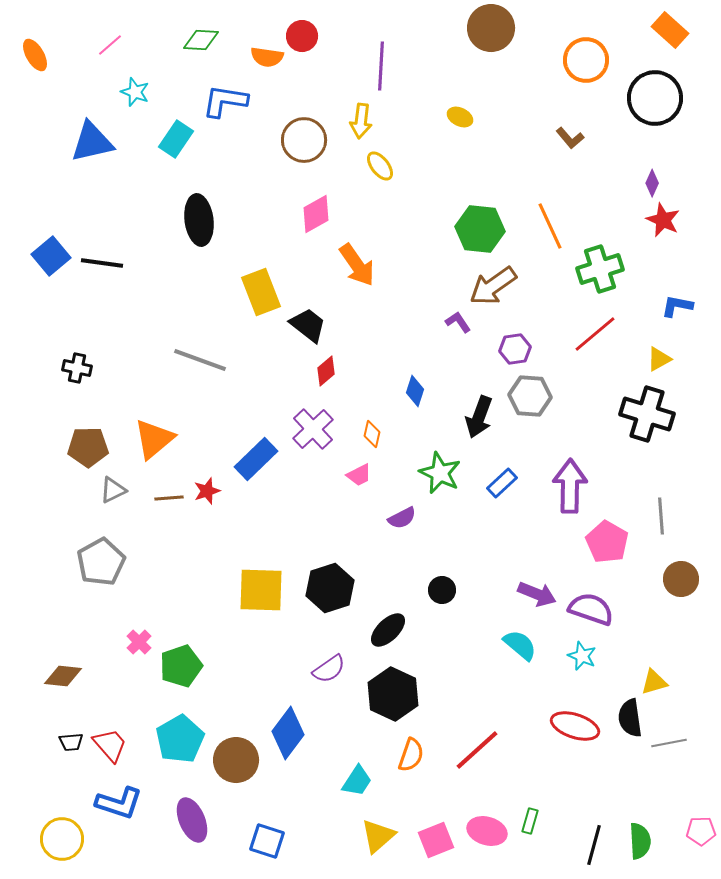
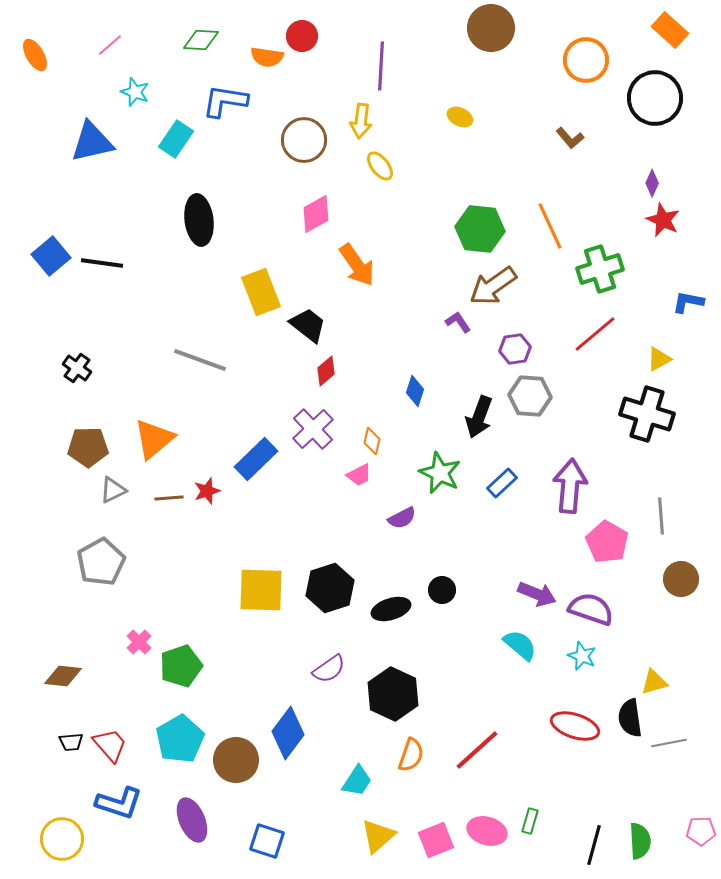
blue L-shape at (677, 306): moved 11 px right, 4 px up
black cross at (77, 368): rotated 24 degrees clockwise
orange diamond at (372, 434): moved 7 px down
purple arrow at (570, 486): rotated 4 degrees clockwise
black ellipse at (388, 630): moved 3 px right, 21 px up; rotated 27 degrees clockwise
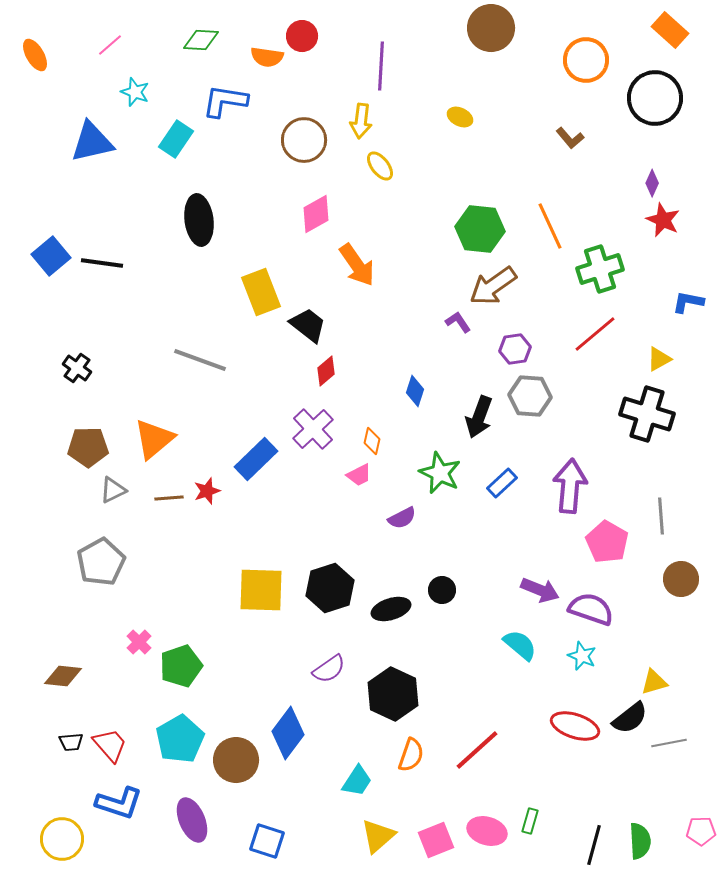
purple arrow at (537, 594): moved 3 px right, 4 px up
black semicircle at (630, 718): rotated 120 degrees counterclockwise
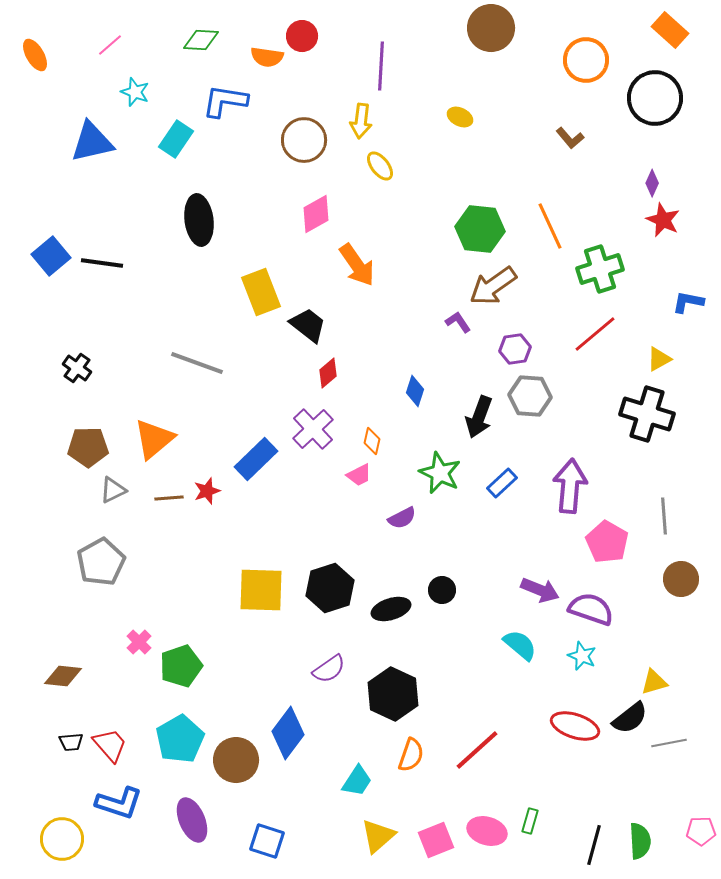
gray line at (200, 360): moved 3 px left, 3 px down
red diamond at (326, 371): moved 2 px right, 2 px down
gray line at (661, 516): moved 3 px right
